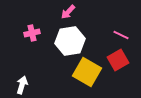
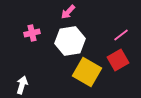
pink line: rotated 63 degrees counterclockwise
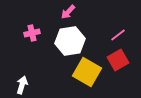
pink line: moved 3 px left
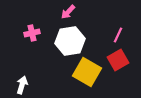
pink line: rotated 28 degrees counterclockwise
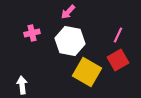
white hexagon: rotated 20 degrees clockwise
white arrow: rotated 24 degrees counterclockwise
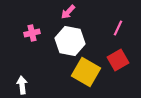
pink line: moved 7 px up
yellow square: moved 1 px left
